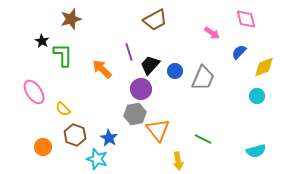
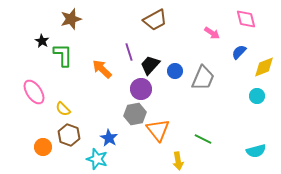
brown hexagon: moved 6 px left
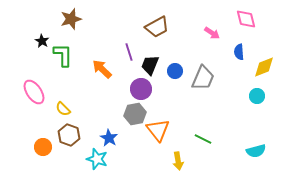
brown trapezoid: moved 2 px right, 7 px down
blue semicircle: rotated 49 degrees counterclockwise
black trapezoid: rotated 20 degrees counterclockwise
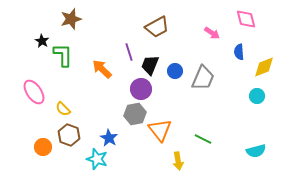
orange triangle: moved 2 px right
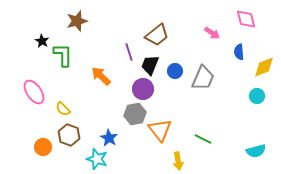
brown star: moved 6 px right, 2 px down
brown trapezoid: moved 8 px down; rotated 10 degrees counterclockwise
orange arrow: moved 1 px left, 7 px down
purple circle: moved 2 px right
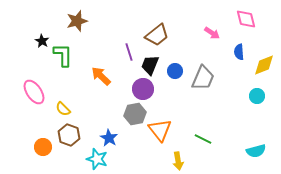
yellow diamond: moved 2 px up
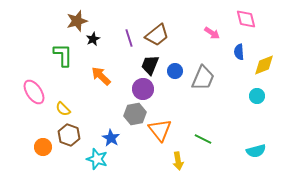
black star: moved 51 px right, 2 px up; rotated 16 degrees clockwise
purple line: moved 14 px up
blue star: moved 2 px right
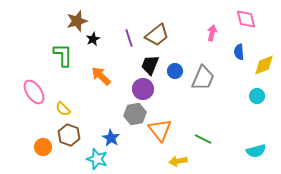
pink arrow: rotated 112 degrees counterclockwise
yellow arrow: rotated 90 degrees clockwise
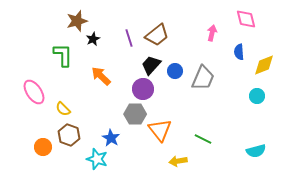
black trapezoid: moved 1 px right; rotated 20 degrees clockwise
gray hexagon: rotated 10 degrees clockwise
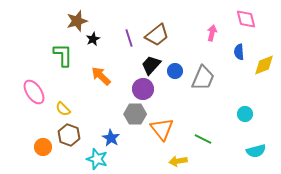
cyan circle: moved 12 px left, 18 px down
orange triangle: moved 2 px right, 1 px up
